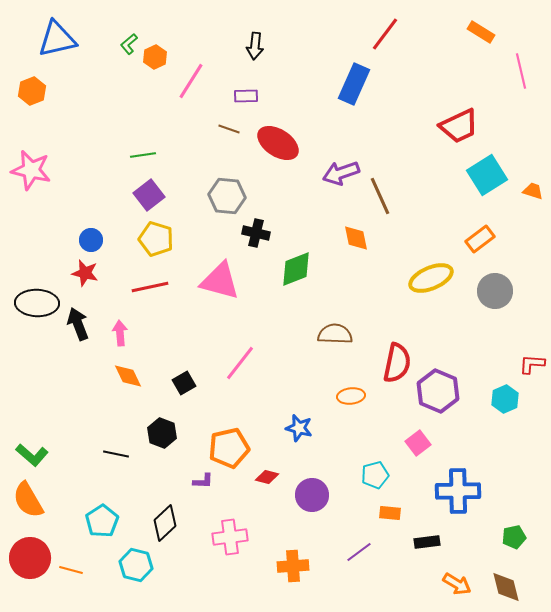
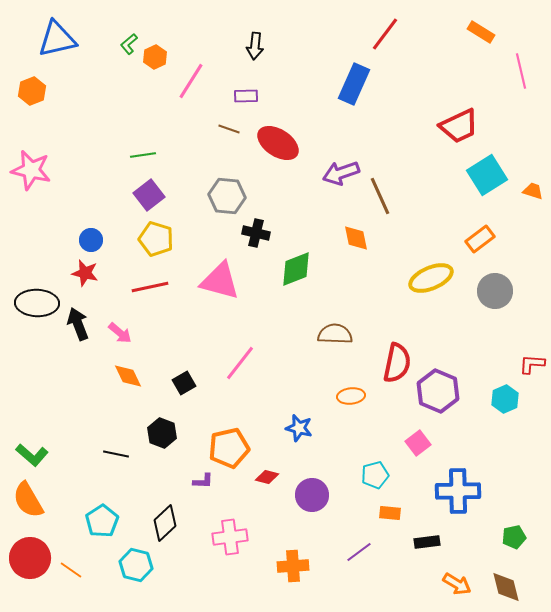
pink arrow at (120, 333): rotated 135 degrees clockwise
orange line at (71, 570): rotated 20 degrees clockwise
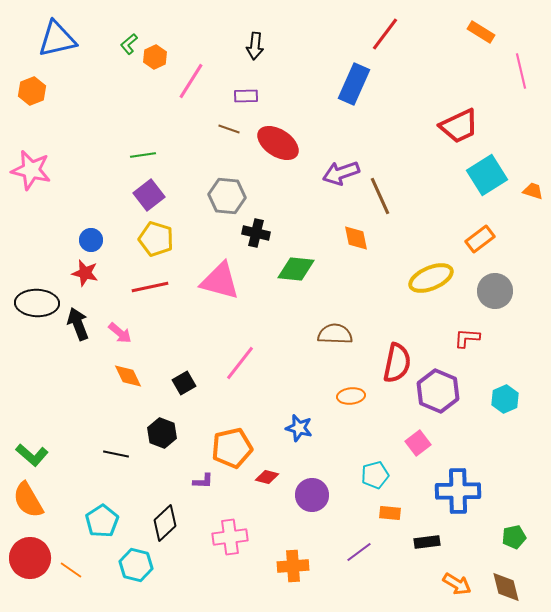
green diamond at (296, 269): rotated 27 degrees clockwise
red L-shape at (532, 364): moved 65 px left, 26 px up
orange pentagon at (229, 448): moved 3 px right
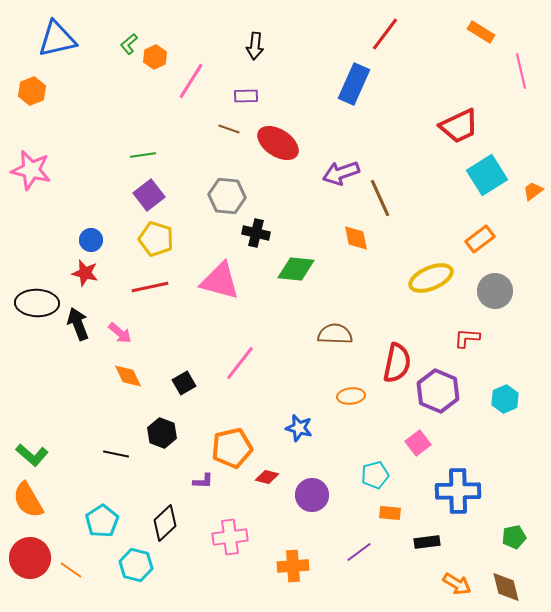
orange trapezoid at (533, 191): rotated 55 degrees counterclockwise
brown line at (380, 196): moved 2 px down
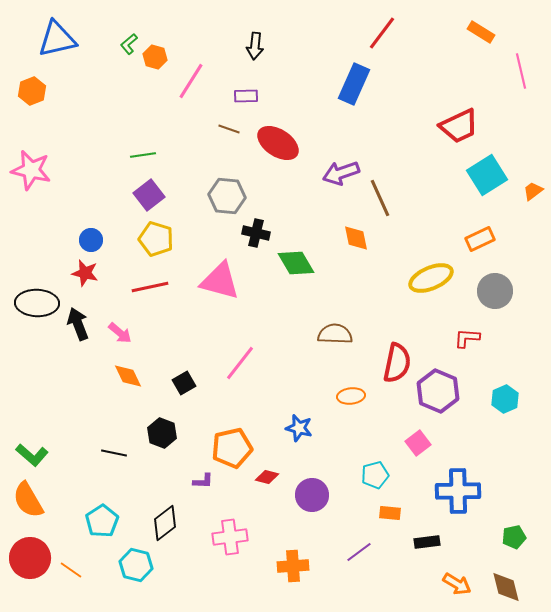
red line at (385, 34): moved 3 px left, 1 px up
orange hexagon at (155, 57): rotated 20 degrees counterclockwise
orange rectangle at (480, 239): rotated 12 degrees clockwise
green diamond at (296, 269): moved 6 px up; rotated 54 degrees clockwise
black line at (116, 454): moved 2 px left, 1 px up
black diamond at (165, 523): rotated 6 degrees clockwise
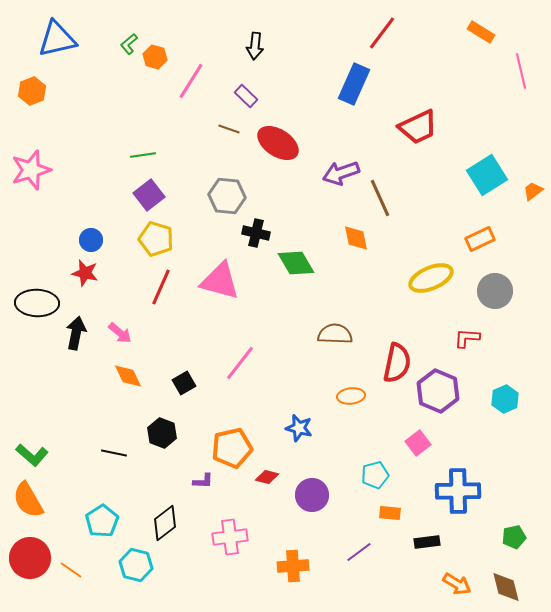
purple rectangle at (246, 96): rotated 45 degrees clockwise
red trapezoid at (459, 126): moved 41 px left, 1 px down
pink star at (31, 170): rotated 30 degrees counterclockwise
red line at (150, 287): moved 11 px right; rotated 54 degrees counterclockwise
black arrow at (78, 324): moved 2 px left, 9 px down; rotated 32 degrees clockwise
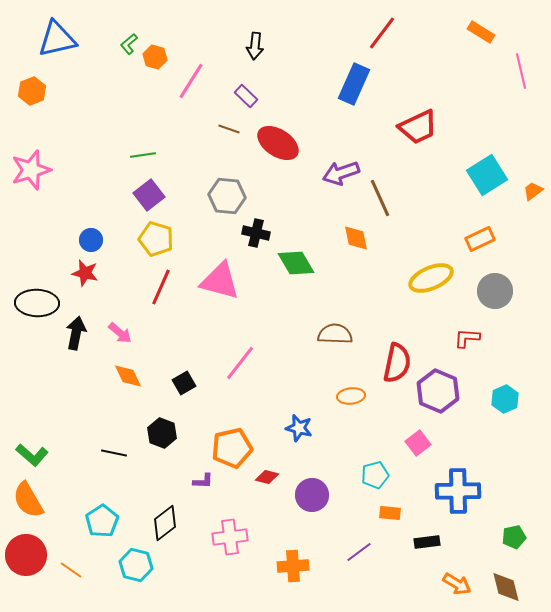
red circle at (30, 558): moved 4 px left, 3 px up
